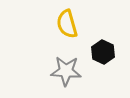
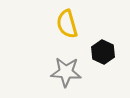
gray star: moved 1 px down
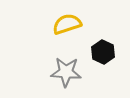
yellow semicircle: rotated 88 degrees clockwise
